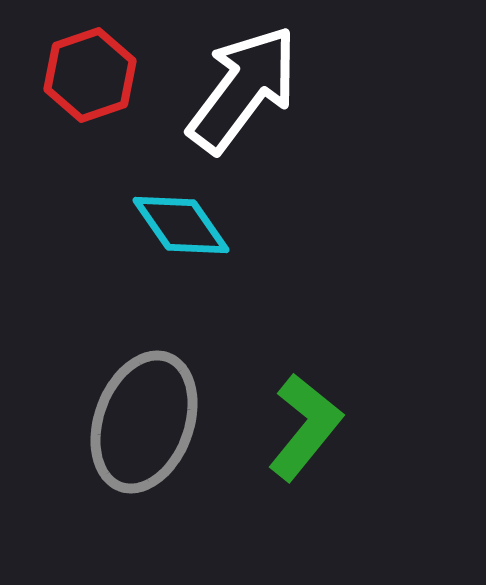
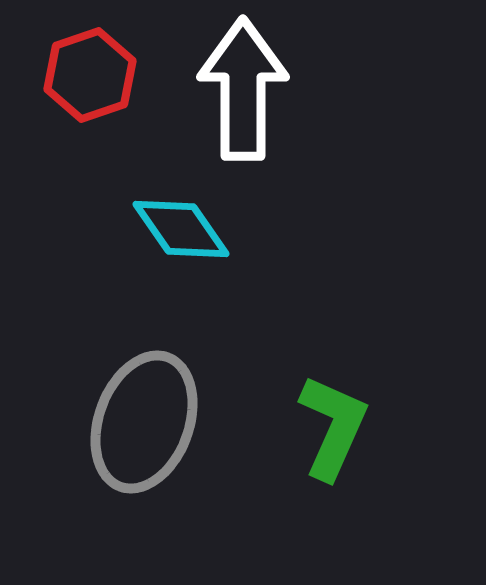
white arrow: rotated 37 degrees counterclockwise
cyan diamond: moved 4 px down
green L-shape: moved 28 px right; rotated 15 degrees counterclockwise
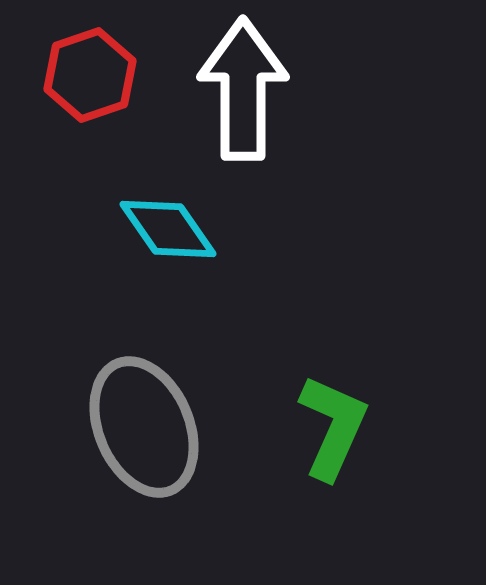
cyan diamond: moved 13 px left
gray ellipse: moved 5 px down; rotated 43 degrees counterclockwise
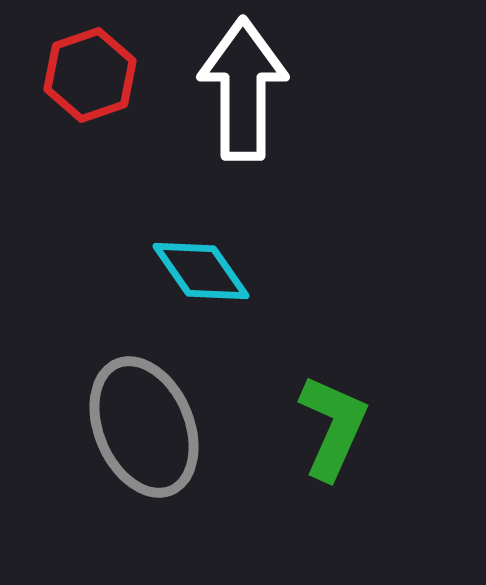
cyan diamond: moved 33 px right, 42 px down
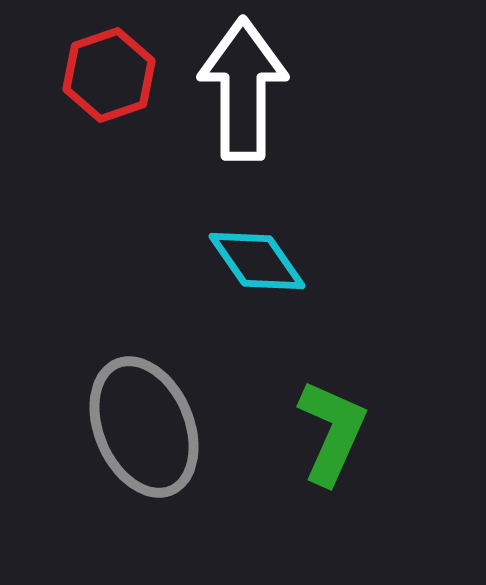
red hexagon: moved 19 px right
cyan diamond: moved 56 px right, 10 px up
green L-shape: moved 1 px left, 5 px down
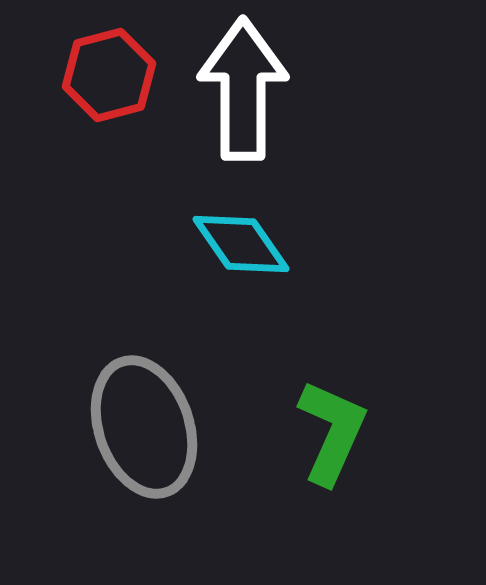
red hexagon: rotated 4 degrees clockwise
cyan diamond: moved 16 px left, 17 px up
gray ellipse: rotated 4 degrees clockwise
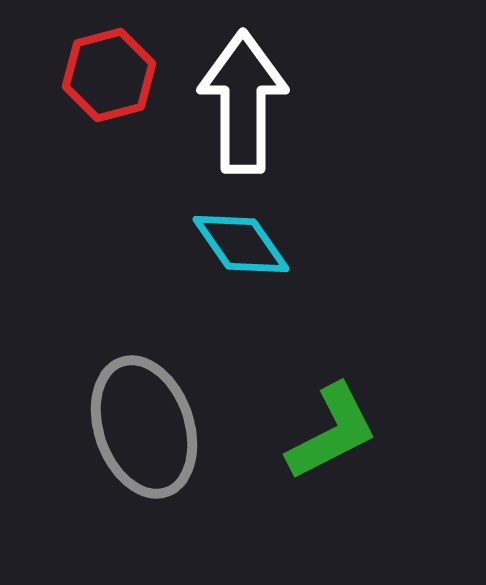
white arrow: moved 13 px down
green L-shape: rotated 39 degrees clockwise
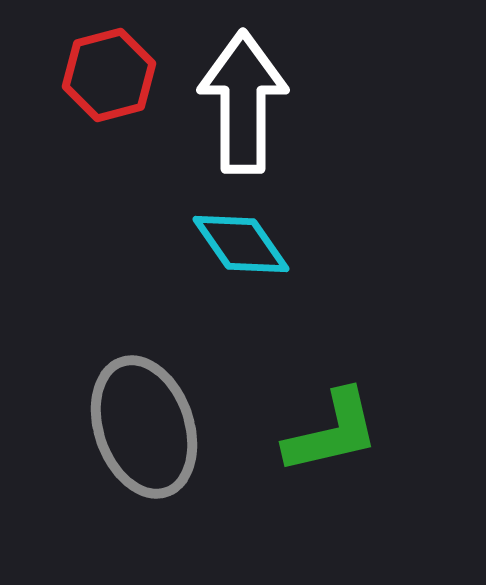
green L-shape: rotated 14 degrees clockwise
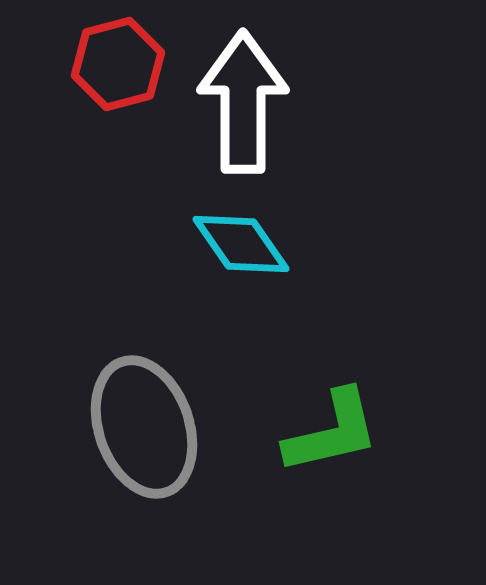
red hexagon: moved 9 px right, 11 px up
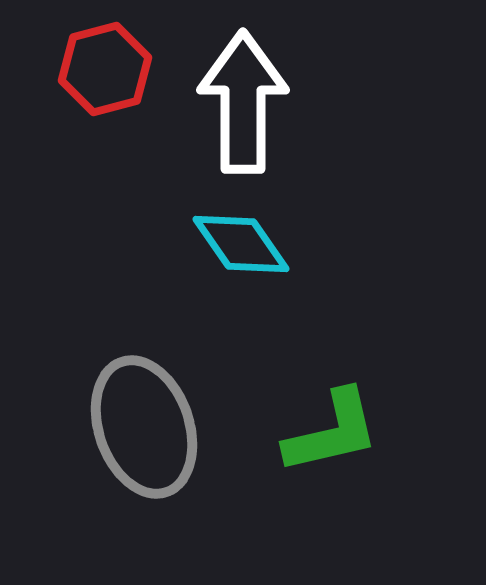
red hexagon: moved 13 px left, 5 px down
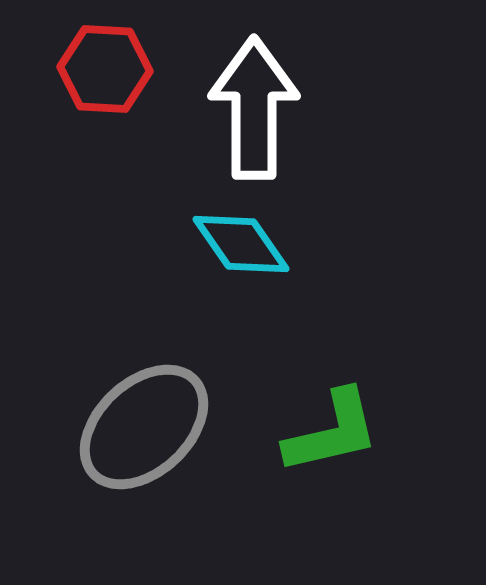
red hexagon: rotated 18 degrees clockwise
white arrow: moved 11 px right, 6 px down
gray ellipse: rotated 66 degrees clockwise
